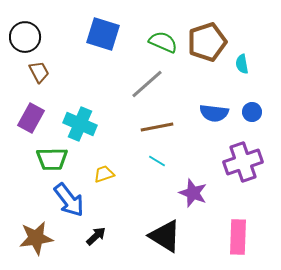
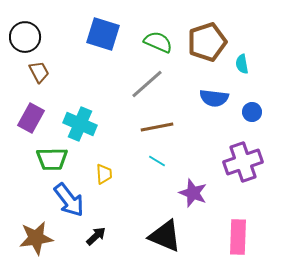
green semicircle: moved 5 px left
blue semicircle: moved 15 px up
yellow trapezoid: rotated 105 degrees clockwise
black triangle: rotated 9 degrees counterclockwise
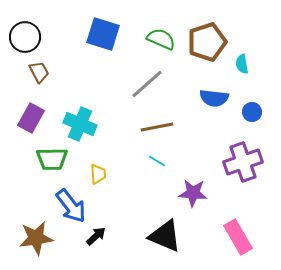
green semicircle: moved 3 px right, 3 px up
yellow trapezoid: moved 6 px left
purple star: rotated 16 degrees counterclockwise
blue arrow: moved 2 px right, 6 px down
pink rectangle: rotated 32 degrees counterclockwise
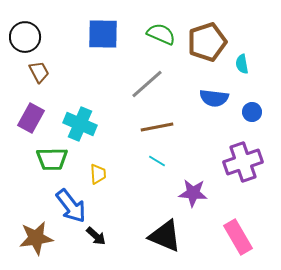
blue square: rotated 16 degrees counterclockwise
green semicircle: moved 5 px up
black arrow: rotated 85 degrees clockwise
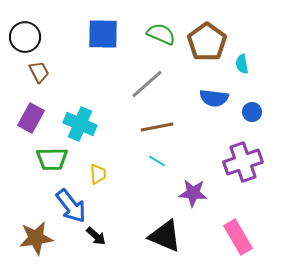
brown pentagon: rotated 18 degrees counterclockwise
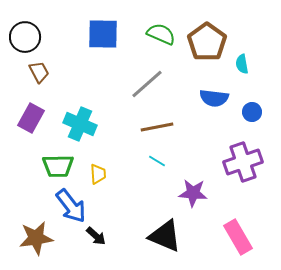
green trapezoid: moved 6 px right, 7 px down
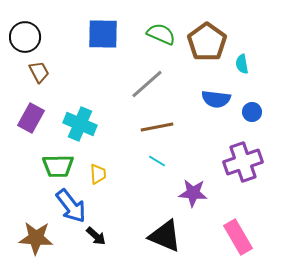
blue semicircle: moved 2 px right, 1 px down
brown star: rotated 12 degrees clockwise
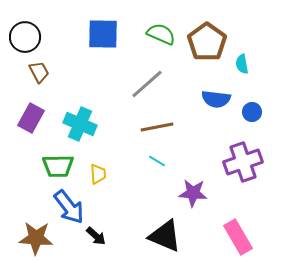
blue arrow: moved 2 px left, 1 px down
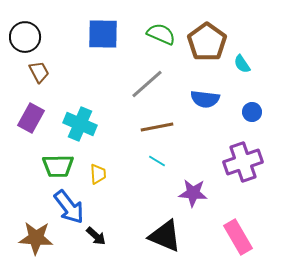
cyan semicircle: rotated 24 degrees counterclockwise
blue semicircle: moved 11 px left
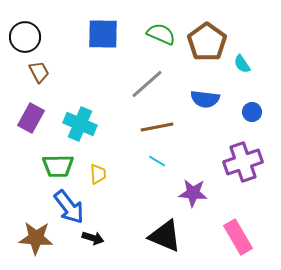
black arrow: moved 3 px left, 2 px down; rotated 25 degrees counterclockwise
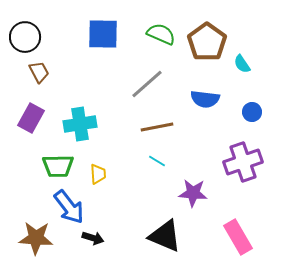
cyan cross: rotated 32 degrees counterclockwise
